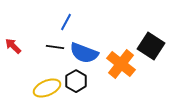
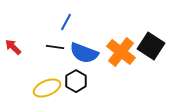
red arrow: moved 1 px down
orange cross: moved 12 px up
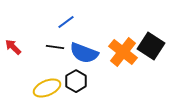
blue line: rotated 24 degrees clockwise
orange cross: moved 2 px right
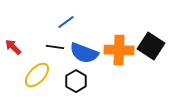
orange cross: moved 4 px left, 2 px up; rotated 36 degrees counterclockwise
yellow ellipse: moved 10 px left, 13 px up; rotated 24 degrees counterclockwise
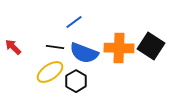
blue line: moved 8 px right
orange cross: moved 2 px up
yellow ellipse: moved 13 px right, 3 px up; rotated 12 degrees clockwise
